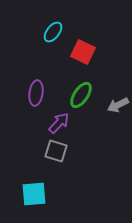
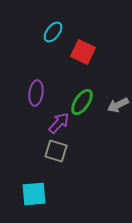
green ellipse: moved 1 px right, 7 px down
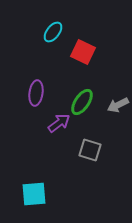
purple arrow: rotated 10 degrees clockwise
gray square: moved 34 px right, 1 px up
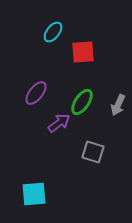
red square: rotated 30 degrees counterclockwise
purple ellipse: rotated 30 degrees clockwise
gray arrow: rotated 40 degrees counterclockwise
gray square: moved 3 px right, 2 px down
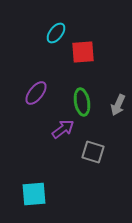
cyan ellipse: moved 3 px right, 1 px down
green ellipse: rotated 44 degrees counterclockwise
purple arrow: moved 4 px right, 6 px down
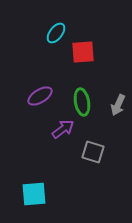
purple ellipse: moved 4 px right, 3 px down; rotated 20 degrees clockwise
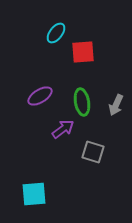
gray arrow: moved 2 px left
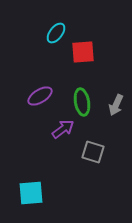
cyan square: moved 3 px left, 1 px up
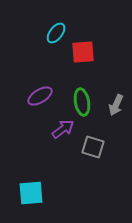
gray square: moved 5 px up
